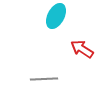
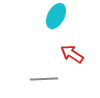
red arrow: moved 10 px left, 5 px down
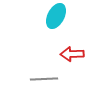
red arrow: rotated 35 degrees counterclockwise
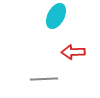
red arrow: moved 1 px right, 2 px up
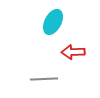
cyan ellipse: moved 3 px left, 6 px down
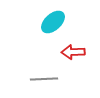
cyan ellipse: rotated 20 degrees clockwise
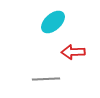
gray line: moved 2 px right
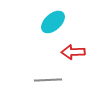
gray line: moved 2 px right, 1 px down
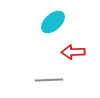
gray line: moved 1 px right
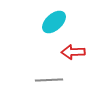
cyan ellipse: moved 1 px right
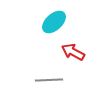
red arrow: rotated 30 degrees clockwise
